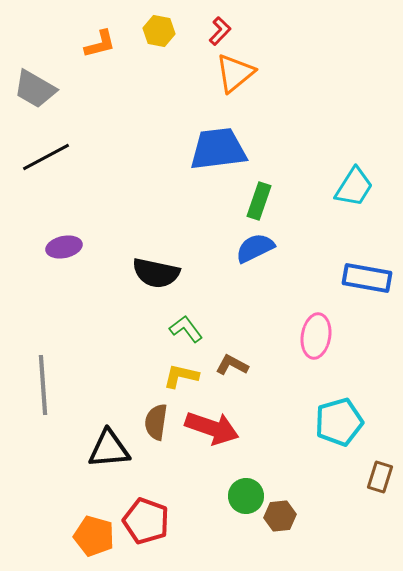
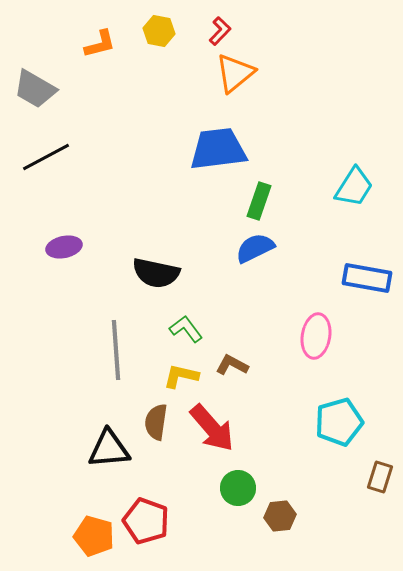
gray line: moved 73 px right, 35 px up
red arrow: rotated 30 degrees clockwise
green circle: moved 8 px left, 8 px up
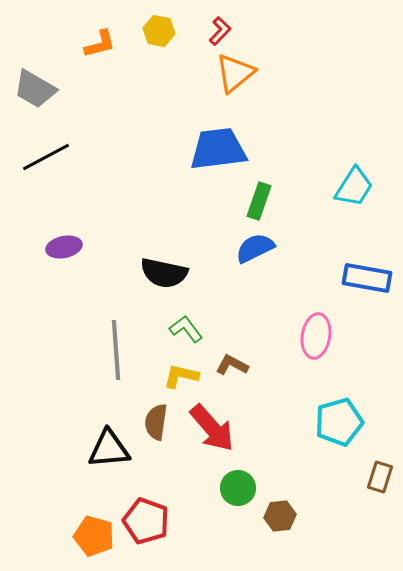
black semicircle: moved 8 px right
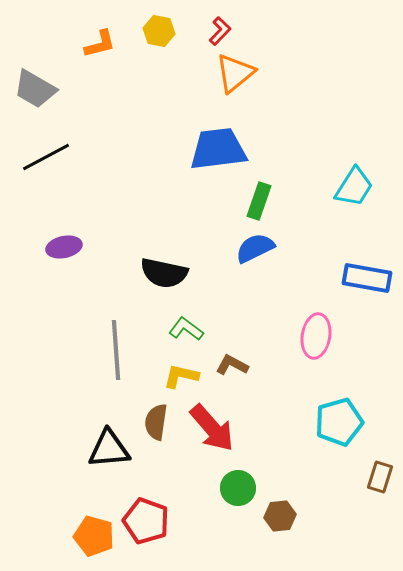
green L-shape: rotated 16 degrees counterclockwise
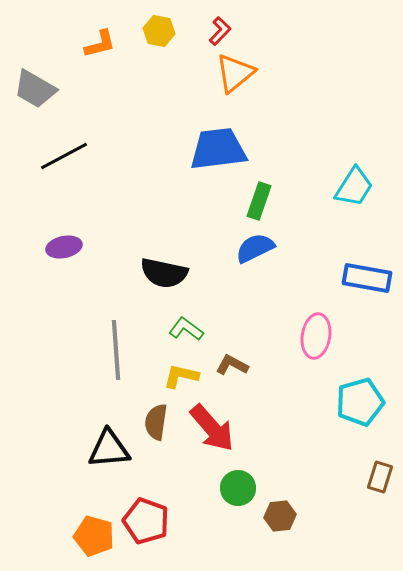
black line: moved 18 px right, 1 px up
cyan pentagon: moved 21 px right, 20 px up
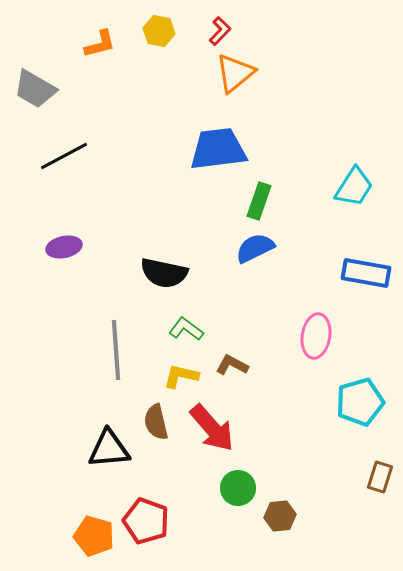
blue rectangle: moved 1 px left, 5 px up
brown semicircle: rotated 21 degrees counterclockwise
